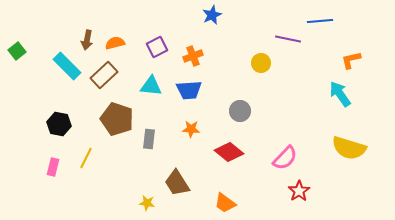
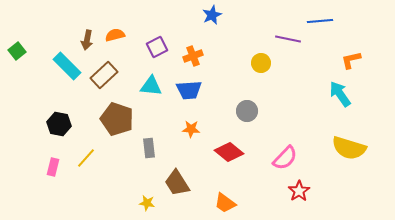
orange semicircle: moved 8 px up
gray circle: moved 7 px right
gray rectangle: moved 9 px down; rotated 12 degrees counterclockwise
yellow line: rotated 15 degrees clockwise
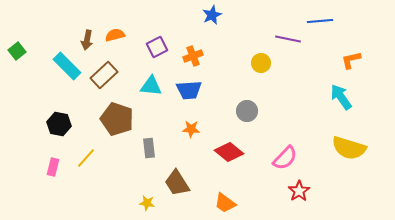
cyan arrow: moved 1 px right, 3 px down
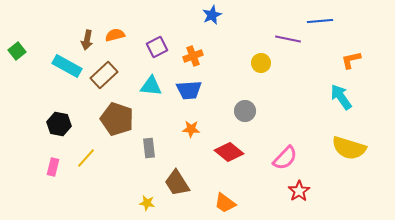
cyan rectangle: rotated 16 degrees counterclockwise
gray circle: moved 2 px left
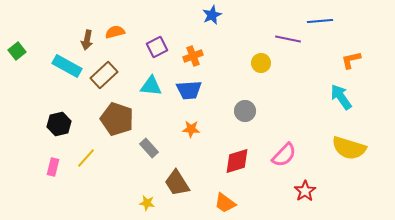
orange semicircle: moved 3 px up
black hexagon: rotated 25 degrees counterclockwise
gray rectangle: rotated 36 degrees counterclockwise
red diamond: moved 8 px right, 9 px down; rotated 56 degrees counterclockwise
pink semicircle: moved 1 px left, 3 px up
red star: moved 6 px right
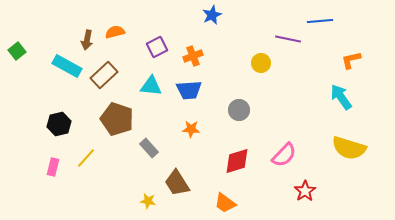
gray circle: moved 6 px left, 1 px up
yellow star: moved 1 px right, 2 px up
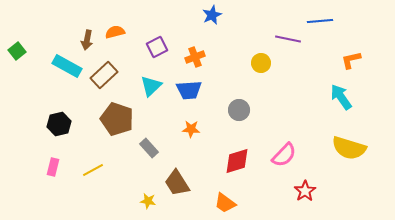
orange cross: moved 2 px right, 1 px down
cyan triangle: rotated 50 degrees counterclockwise
yellow line: moved 7 px right, 12 px down; rotated 20 degrees clockwise
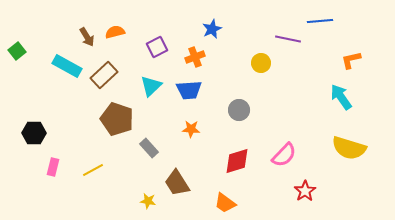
blue star: moved 14 px down
brown arrow: moved 3 px up; rotated 42 degrees counterclockwise
black hexagon: moved 25 px left, 9 px down; rotated 15 degrees clockwise
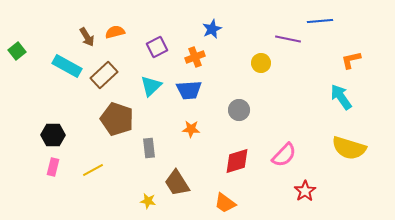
black hexagon: moved 19 px right, 2 px down
gray rectangle: rotated 36 degrees clockwise
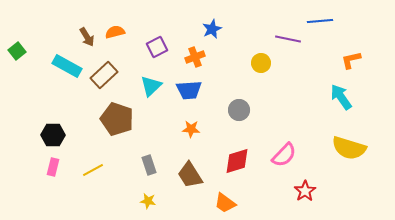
gray rectangle: moved 17 px down; rotated 12 degrees counterclockwise
brown trapezoid: moved 13 px right, 8 px up
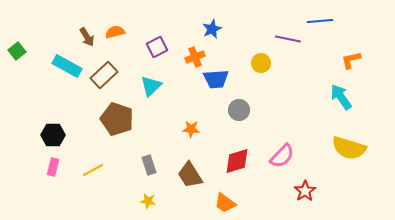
blue trapezoid: moved 27 px right, 11 px up
pink semicircle: moved 2 px left, 1 px down
